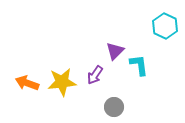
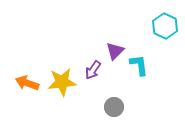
purple arrow: moved 2 px left, 5 px up
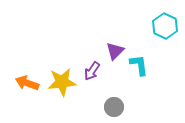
purple arrow: moved 1 px left, 1 px down
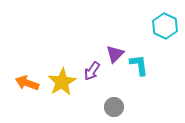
purple triangle: moved 3 px down
yellow star: rotated 24 degrees counterclockwise
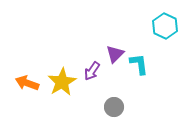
cyan L-shape: moved 1 px up
